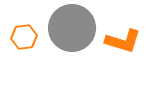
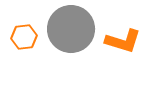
gray circle: moved 1 px left, 1 px down
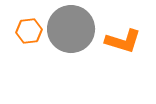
orange hexagon: moved 5 px right, 6 px up
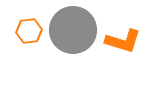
gray circle: moved 2 px right, 1 px down
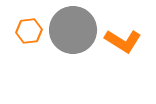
orange L-shape: rotated 15 degrees clockwise
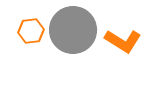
orange hexagon: moved 2 px right
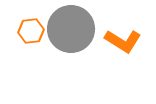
gray circle: moved 2 px left, 1 px up
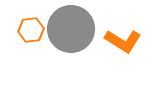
orange hexagon: moved 1 px up
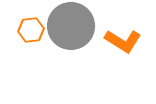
gray circle: moved 3 px up
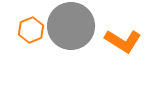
orange hexagon: rotated 15 degrees counterclockwise
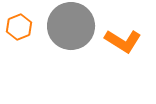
orange hexagon: moved 12 px left, 3 px up
